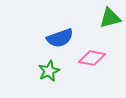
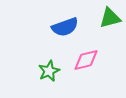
blue semicircle: moved 5 px right, 11 px up
pink diamond: moved 6 px left, 2 px down; rotated 24 degrees counterclockwise
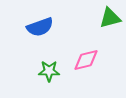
blue semicircle: moved 25 px left
green star: rotated 25 degrees clockwise
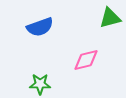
green star: moved 9 px left, 13 px down
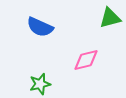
blue semicircle: rotated 44 degrees clockwise
green star: rotated 15 degrees counterclockwise
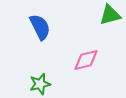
green triangle: moved 3 px up
blue semicircle: rotated 140 degrees counterclockwise
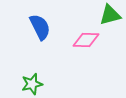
pink diamond: moved 20 px up; rotated 16 degrees clockwise
green star: moved 8 px left
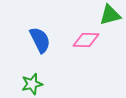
blue semicircle: moved 13 px down
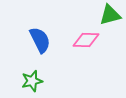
green star: moved 3 px up
